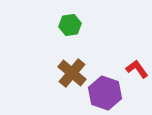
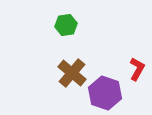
green hexagon: moved 4 px left
red L-shape: rotated 65 degrees clockwise
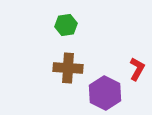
brown cross: moved 4 px left, 5 px up; rotated 36 degrees counterclockwise
purple hexagon: rotated 8 degrees clockwise
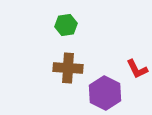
red L-shape: rotated 125 degrees clockwise
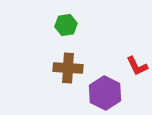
red L-shape: moved 3 px up
